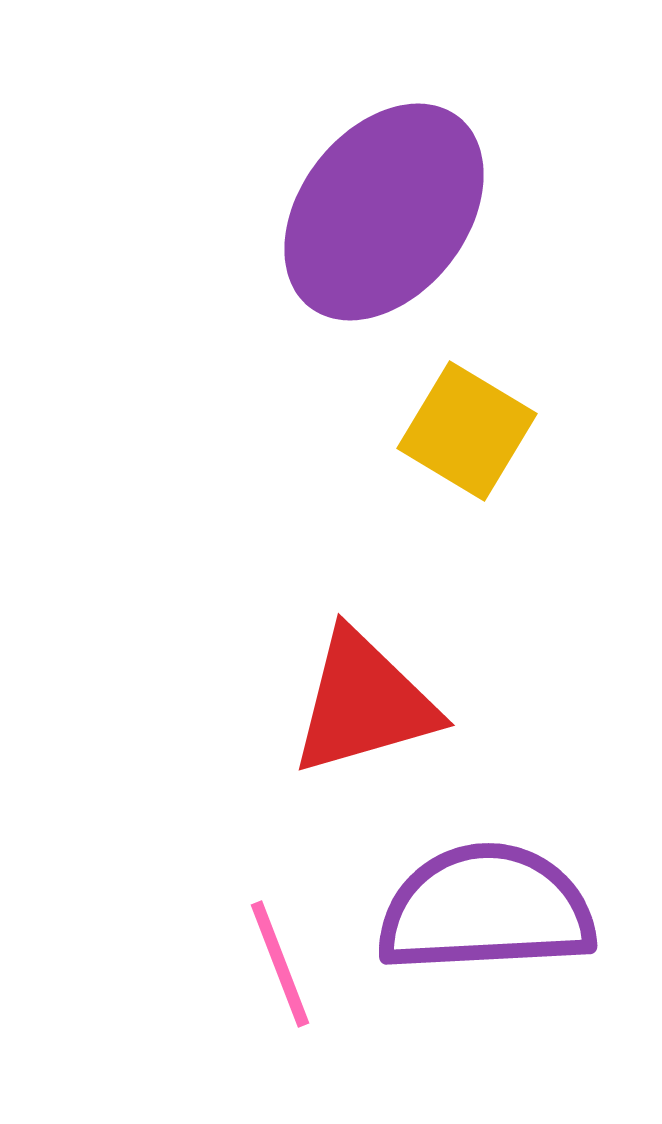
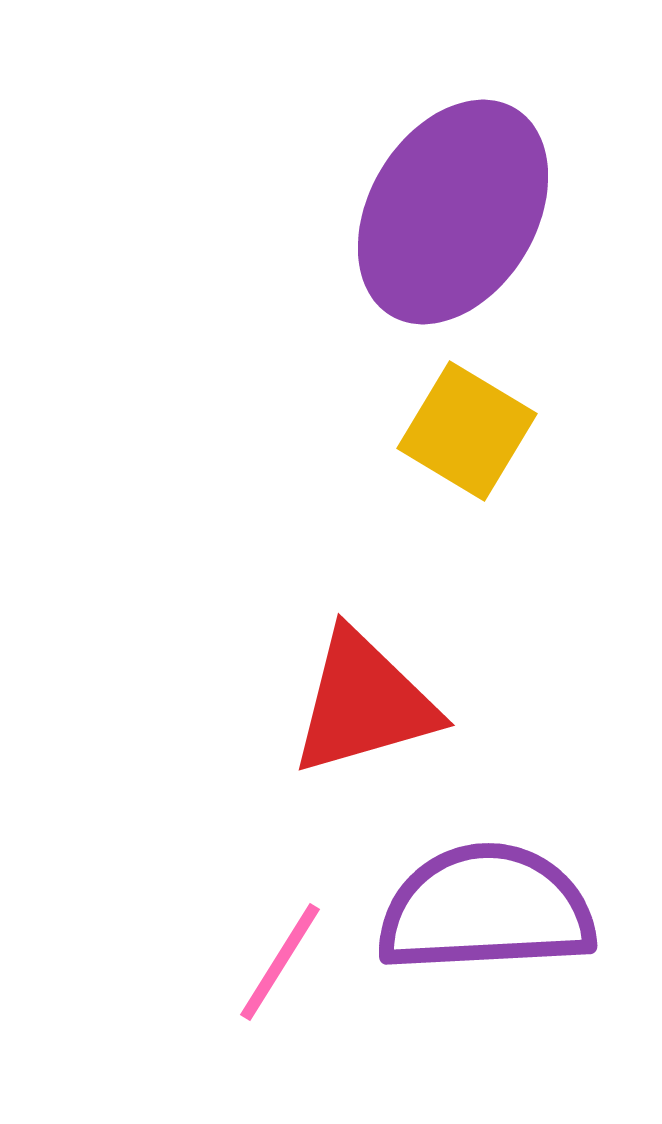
purple ellipse: moved 69 px right; rotated 7 degrees counterclockwise
pink line: moved 2 px up; rotated 53 degrees clockwise
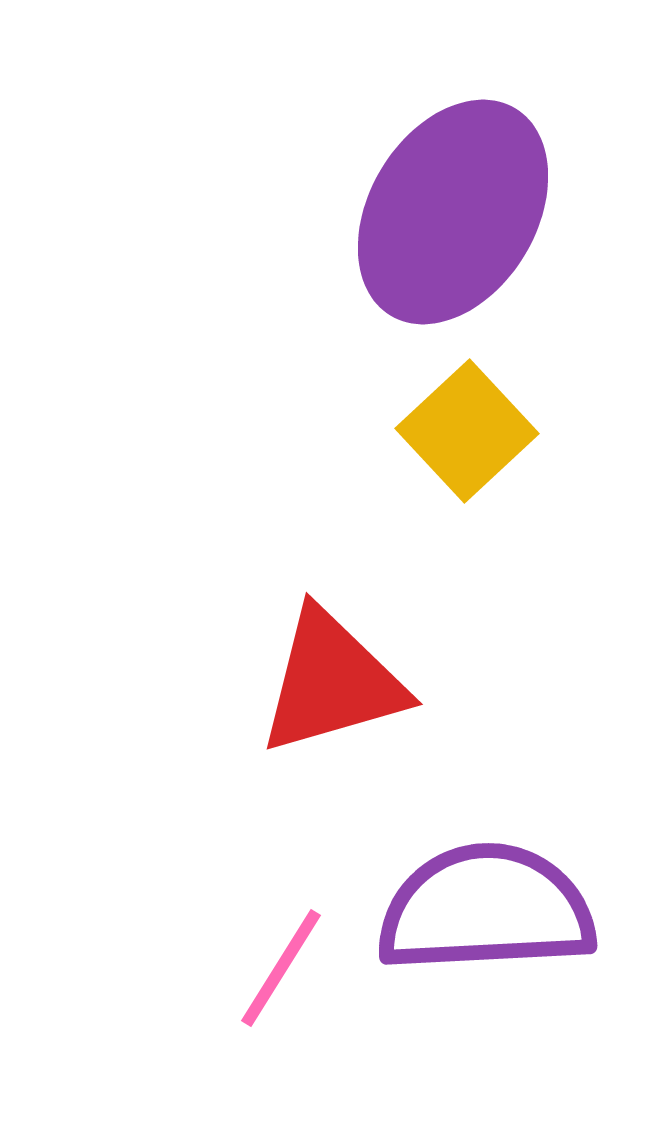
yellow square: rotated 16 degrees clockwise
red triangle: moved 32 px left, 21 px up
pink line: moved 1 px right, 6 px down
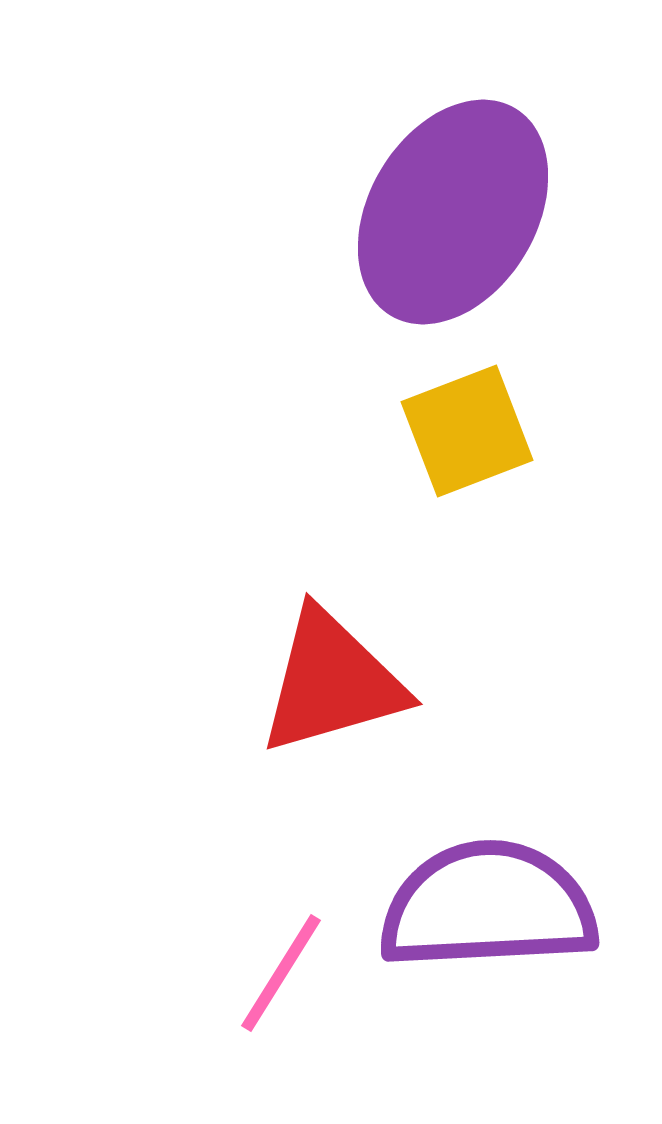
yellow square: rotated 22 degrees clockwise
purple semicircle: moved 2 px right, 3 px up
pink line: moved 5 px down
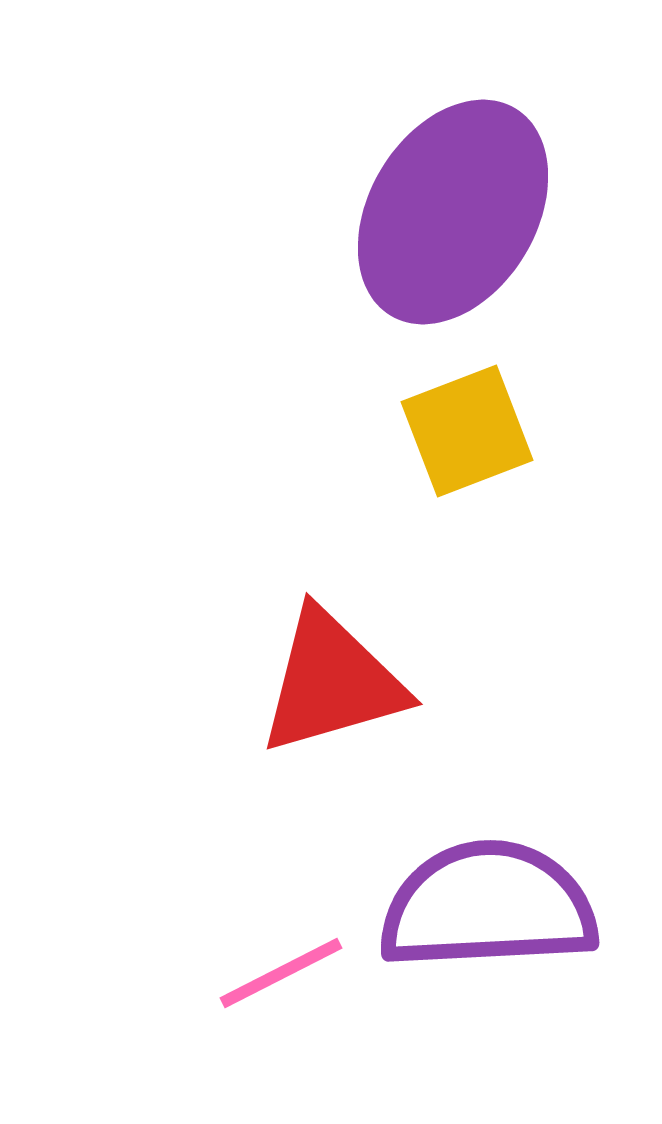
pink line: rotated 31 degrees clockwise
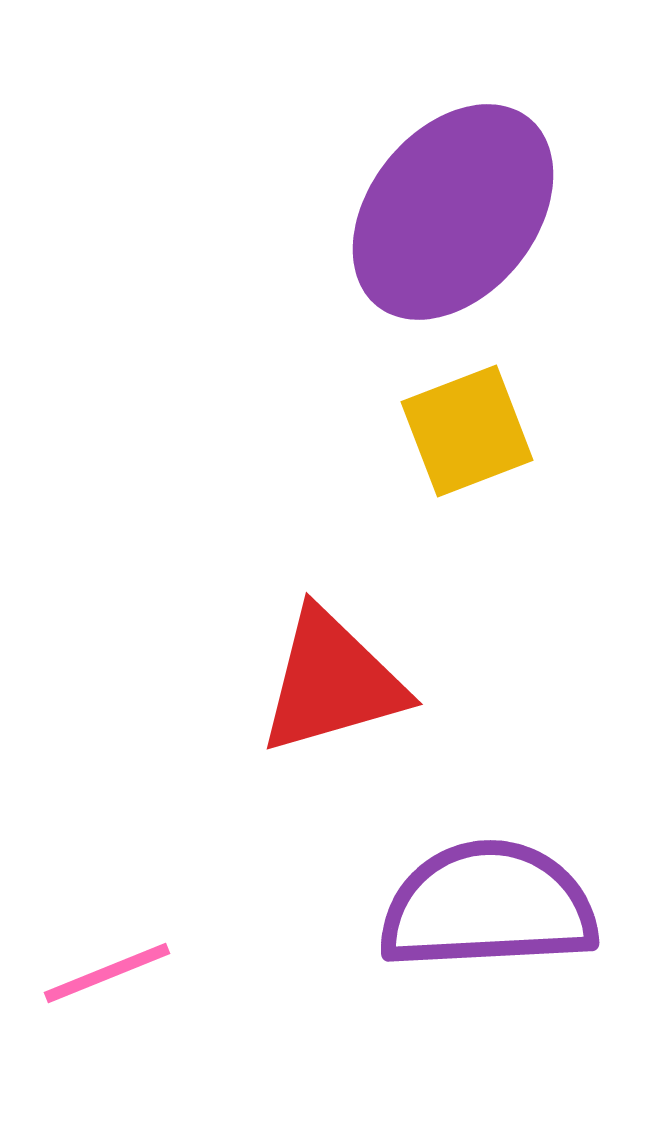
purple ellipse: rotated 8 degrees clockwise
pink line: moved 174 px left; rotated 5 degrees clockwise
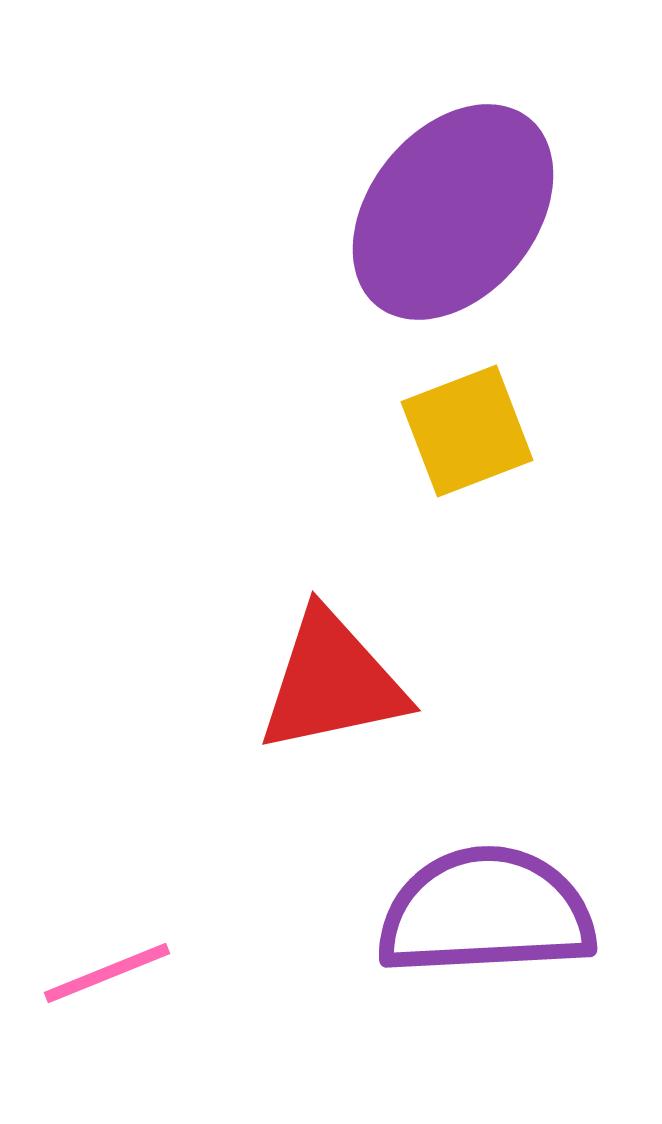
red triangle: rotated 4 degrees clockwise
purple semicircle: moved 2 px left, 6 px down
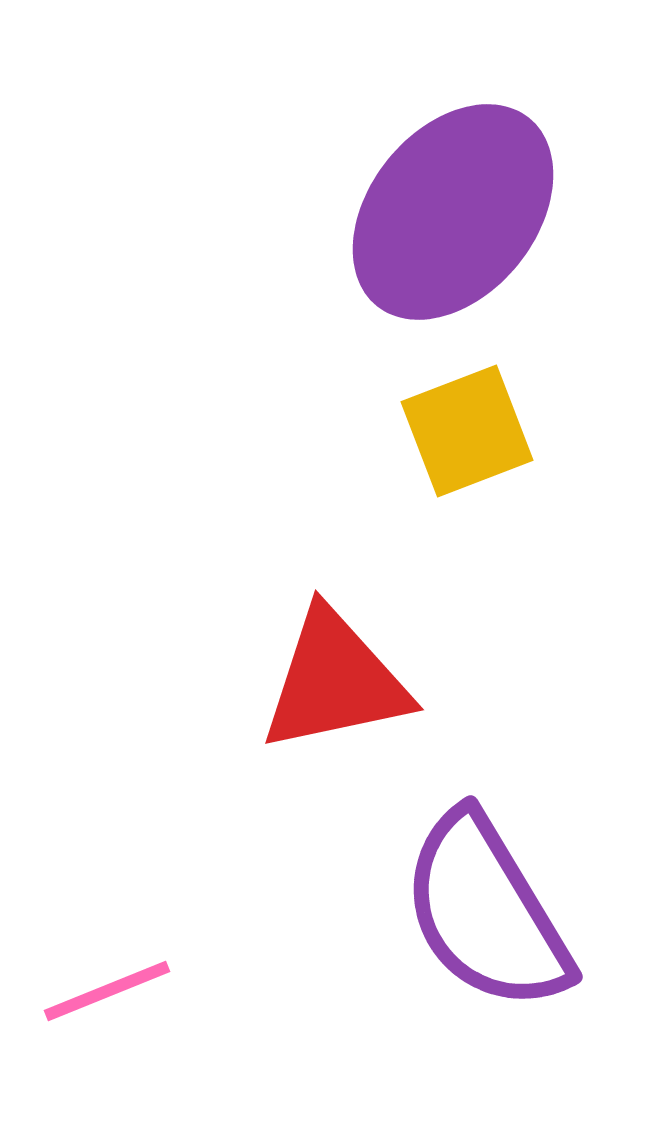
red triangle: moved 3 px right, 1 px up
purple semicircle: rotated 118 degrees counterclockwise
pink line: moved 18 px down
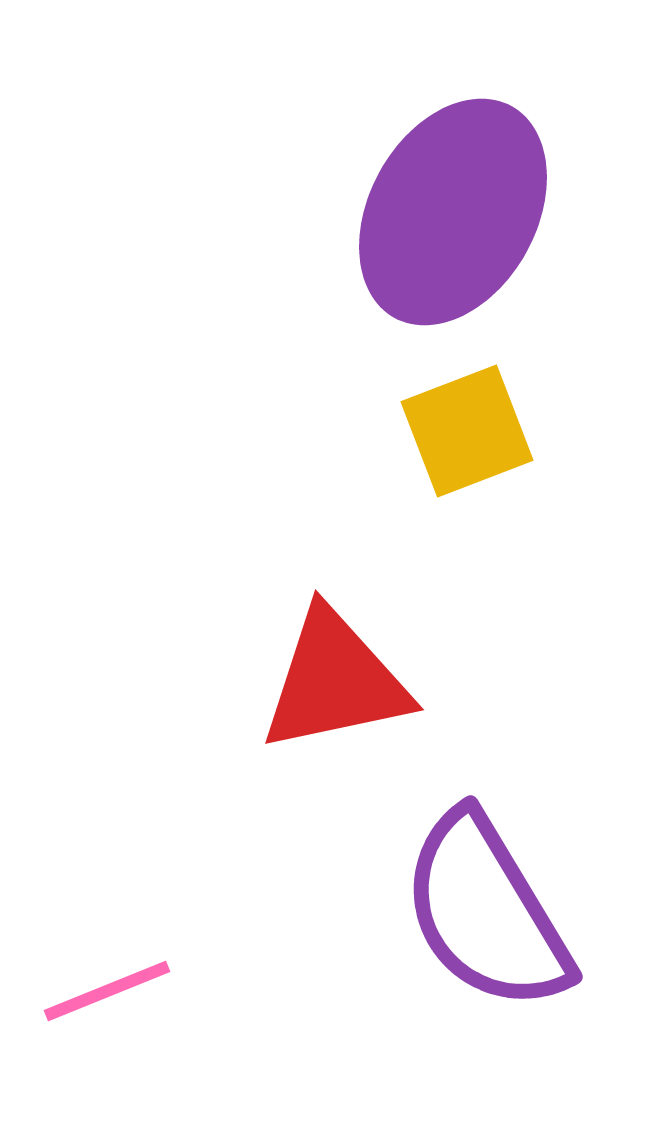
purple ellipse: rotated 10 degrees counterclockwise
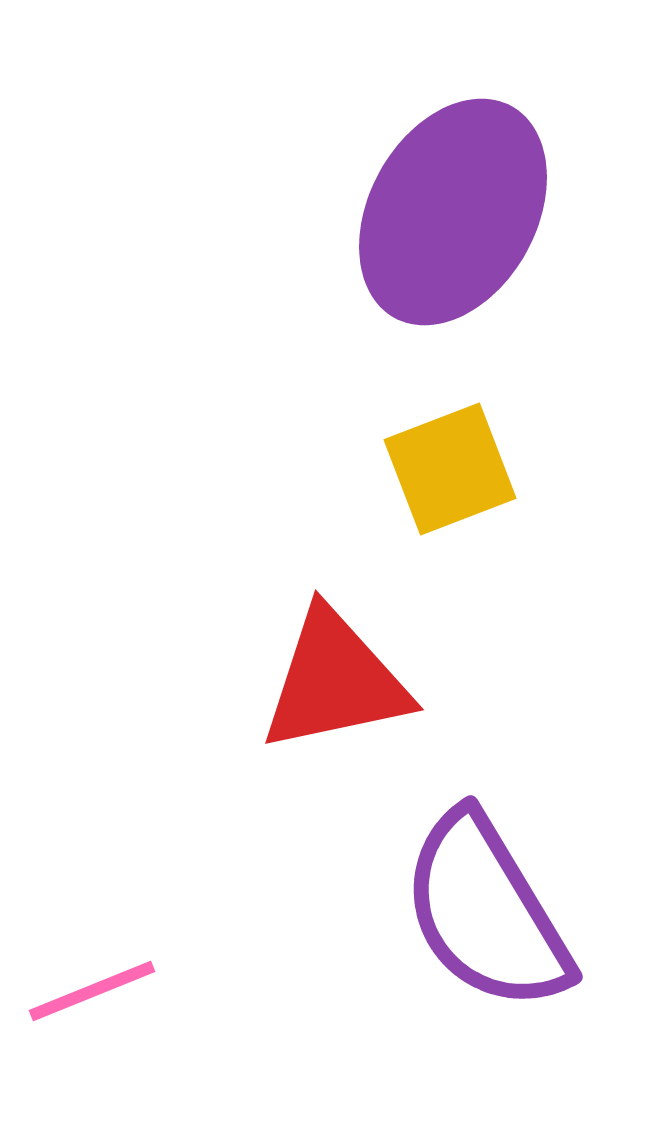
yellow square: moved 17 px left, 38 px down
pink line: moved 15 px left
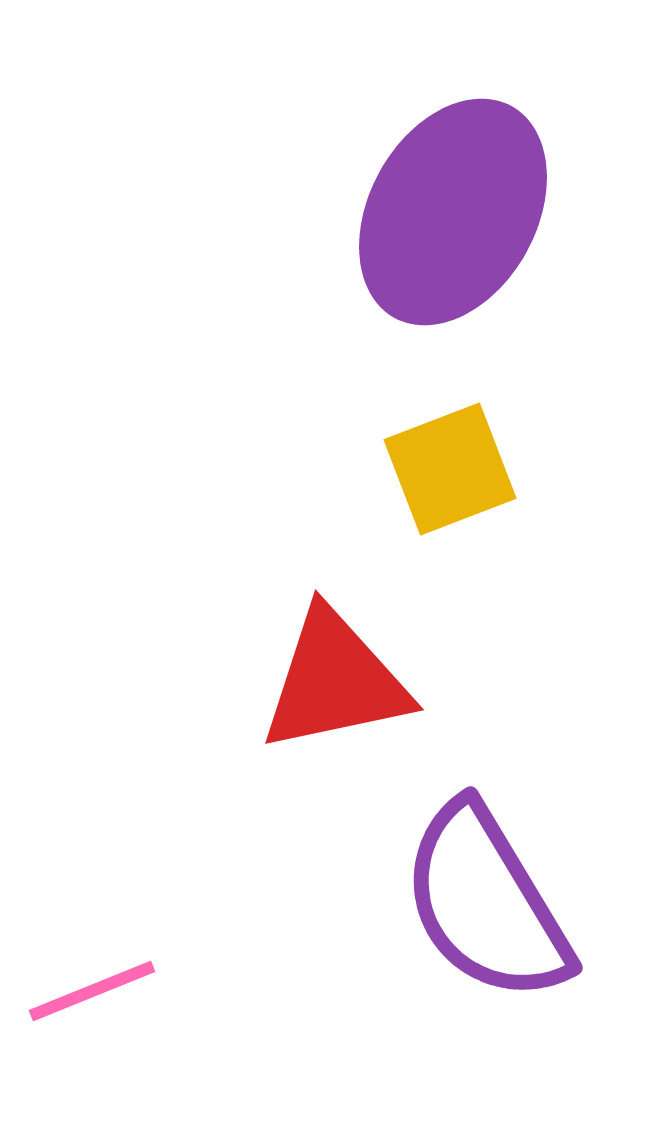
purple semicircle: moved 9 px up
